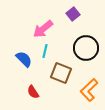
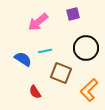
purple square: rotated 24 degrees clockwise
pink arrow: moved 5 px left, 7 px up
cyan line: rotated 64 degrees clockwise
blue semicircle: moved 1 px left; rotated 12 degrees counterclockwise
red semicircle: moved 2 px right
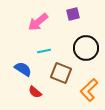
cyan line: moved 1 px left
blue semicircle: moved 10 px down
red semicircle: rotated 16 degrees counterclockwise
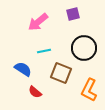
black circle: moved 2 px left
orange L-shape: rotated 20 degrees counterclockwise
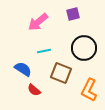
red semicircle: moved 1 px left, 2 px up
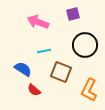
pink arrow: rotated 60 degrees clockwise
black circle: moved 1 px right, 3 px up
brown square: moved 1 px up
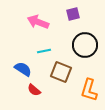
orange L-shape: rotated 10 degrees counterclockwise
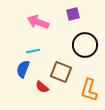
cyan line: moved 11 px left
blue semicircle: rotated 102 degrees counterclockwise
red semicircle: moved 8 px right, 3 px up
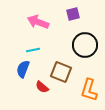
cyan line: moved 1 px up
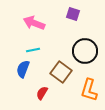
purple square: rotated 32 degrees clockwise
pink arrow: moved 4 px left, 1 px down
black circle: moved 6 px down
brown square: rotated 15 degrees clockwise
red semicircle: moved 6 px down; rotated 80 degrees clockwise
